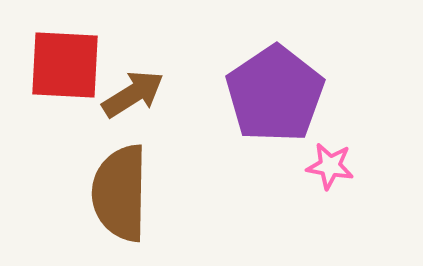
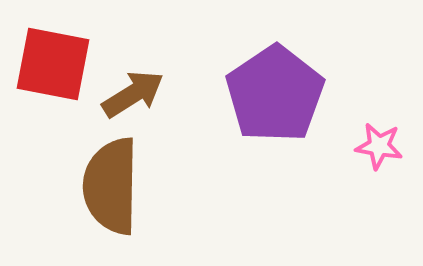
red square: moved 12 px left, 1 px up; rotated 8 degrees clockwise
pink star: moved 49 px right, 20 px up
brown semicircle: moved 9 px left, 7 px up
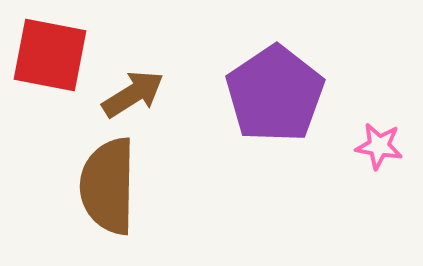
red square: moved 3 px left, 9 px up
brown semicircle: moved 3 px left
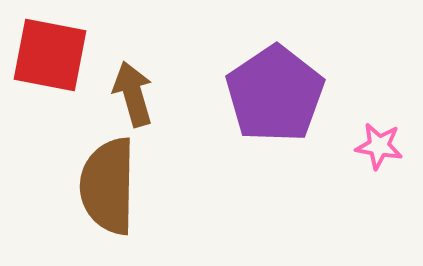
brown arrow: rotated 74 degrees counterclockwise
